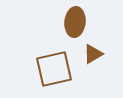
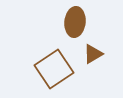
brown square: rotated 21 degrees counterclockwise
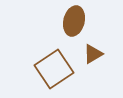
brown ellipse: moved 1 px left, 1 px up; rotated 8 degrees clockwise
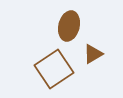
brown ellipse: moved 5 px left, 5 px down
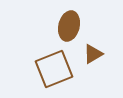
brown square: rotated 12 degrees clockwise
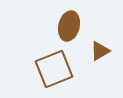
brown triangle: moved 7 px right, 3 px up
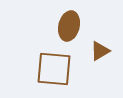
brown square: rotated 27 degrees clockwise
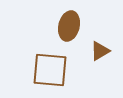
brown square: moved 4 px left, 1 px down
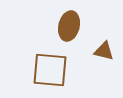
brown triangle: moved 4 px right; rotated 45 degrees clockwise
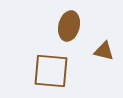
brown square: moved 1 px right, 1 px down
